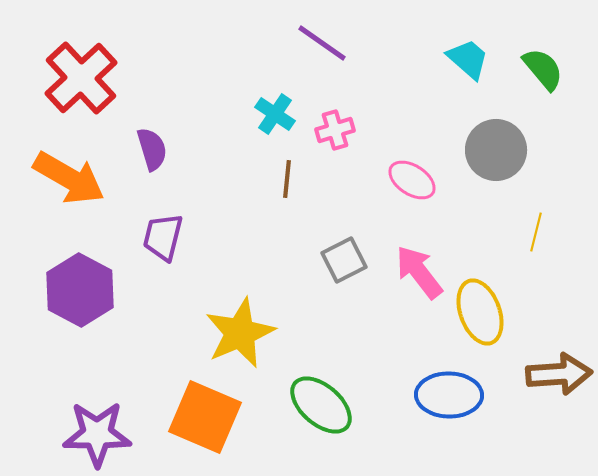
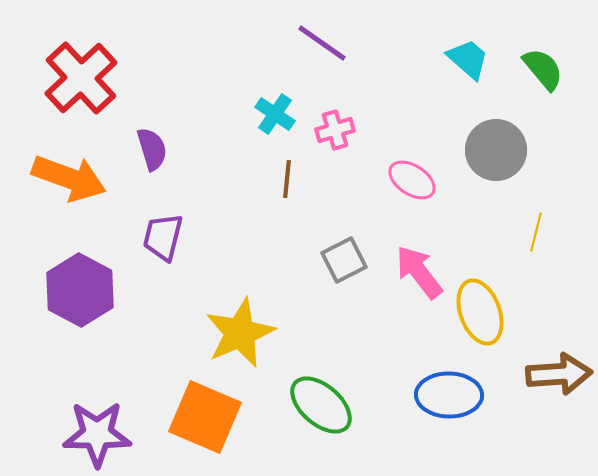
orange arrow: rotated 10 degrees counterclockwise
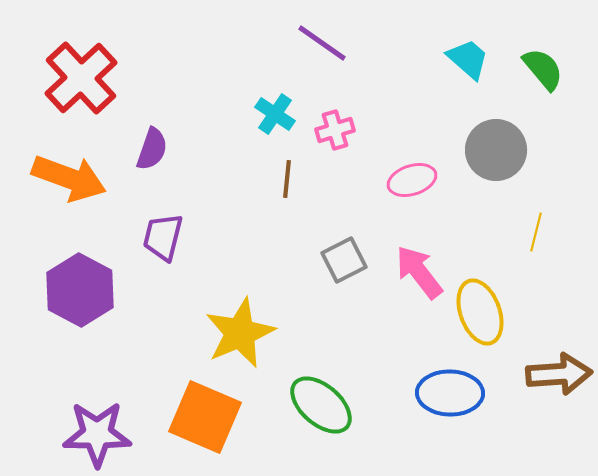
purple semicircle: rotated 36 degrees clockwise
pink ellipse: rotated 51 degrees counterclockwise
blue ellipse: moved 1 px right, 2 px up
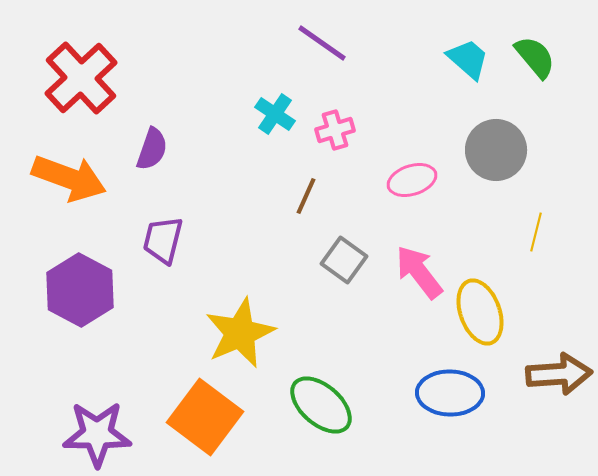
green semicircle: moved 8 px left, 12 px up
brown line: moved 19 px right, 17 px down; rotated 18 degrees clockwise
purple trapezoid: moved 3 px down
gray square: rotated 27 degrees counterclockwise
orange square: rotated 14 degrees clockwise
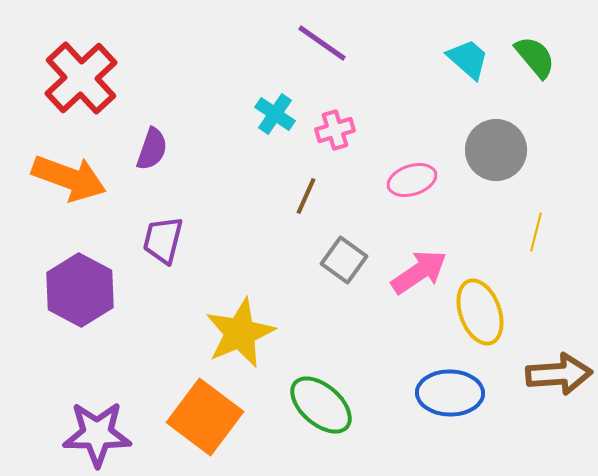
pink arrow: rotated 94 degrees clockwise
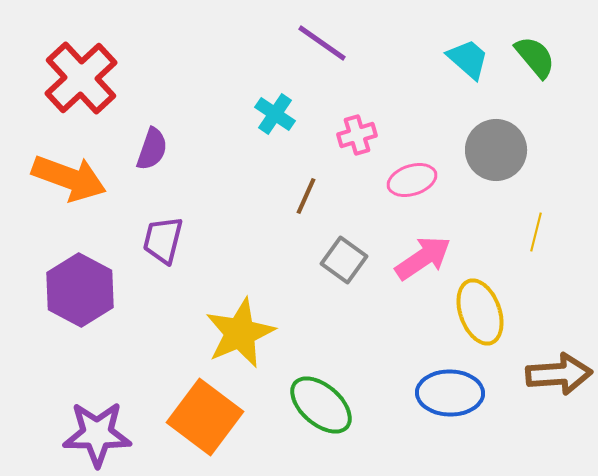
pink cross: moved 22 px right, 5 px down
pink arrow: moved 4 px right, 14 px up
